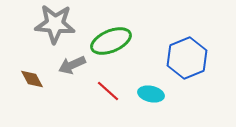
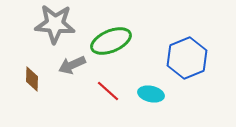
brown diamond: rotated 30 degrees clockwise
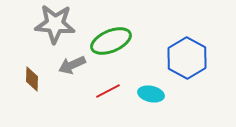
blue hexagon: rotated 9 degrees counterclockwise
red line: rotated 70 degrees counterclockwise
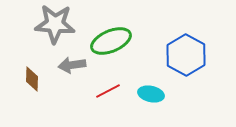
blue hexagon: moved 1 px left, 3 px up
gray arrow: rotated 16 degrees clockwise
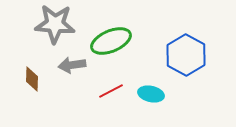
red line: moved 3 px right
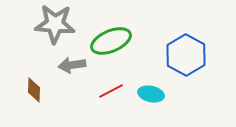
brown diamond: moved 2 px right, 11 px down
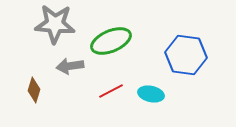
blue hexagon: rotated 21 degrees counterclockwise
gray arrow: moved 2 px left, 1 px down
brown diamond: rotated 15 degrees clockwise
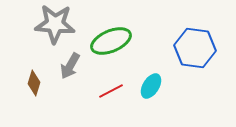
blue hexagon: moved 9 px right, 7 px up
gray arrow: rotated 52 degrees counterclockwise
brown diamond: moved 7 px up
cyan ellipse: moved 8 px up; rotated 70 degrees counterclockwise
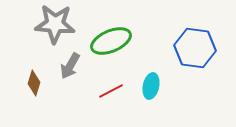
cyan ellipse: rotated 20 degrees counterclockwise
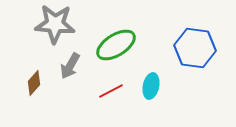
green ellipse: moved 5 px right, 4 px down; rotated 9 degrees counterclockwise
brown diamond: rotated 25 degrees clockwise
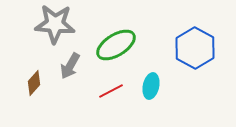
blue hexagon: rotated 21 degrees clockwise
